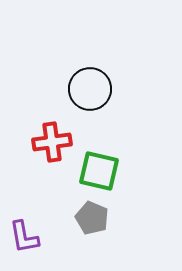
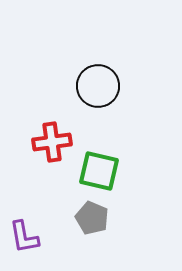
black circle: moved 8 px right, 3 px up
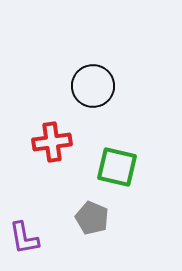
black circle: moved 5 px left
green square: moved 18 px right, 4 px up
purple L-shape: moved 1 px down
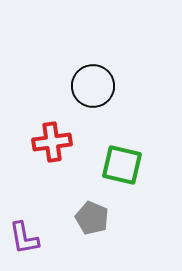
green square: moved 5 px right, 2 px up
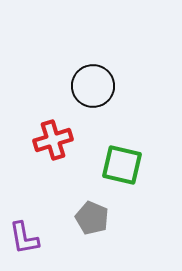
red cross: moved 1 px right, 2 px up; rotated 9 degrees counterclockwise
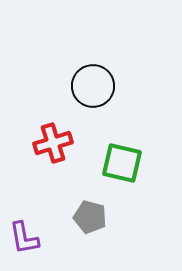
red cross: moved 3 px down
green square: moved 2 px up
gray pentagon: moved 2 px left, 1 px up; rotated 8 degrees counterclockwise
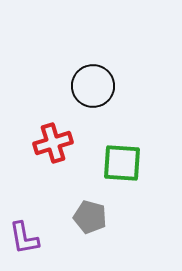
green square: rotated 9 degrees counterclockwise
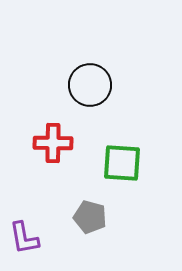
black circle: moved 3 px left, 1 px up
red cross: rotated 18 degrees clockwise
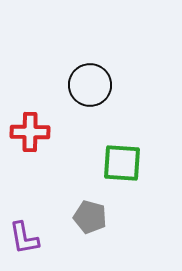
red cross: moved 23 px left, 11 px up
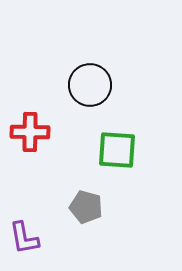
green square: moved 5 px left, 13 px up
gray pentagon: moved 4 px left, 10 px up
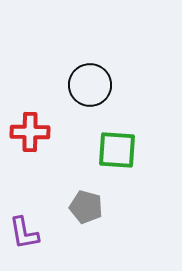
purple L-shape: moved 5 px up
